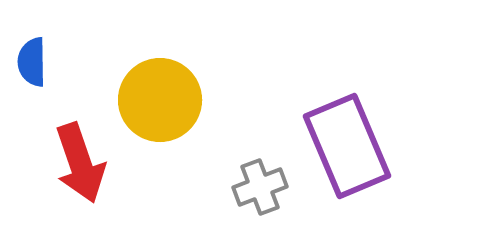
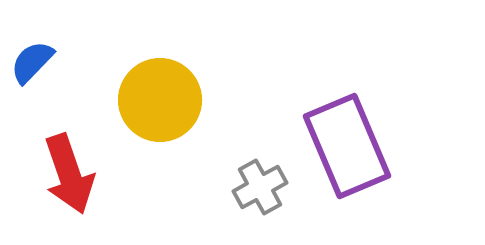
blue semicircle: rotated 45 degrees clockwise
red arrow: moved 11 px left, 11 px down
gray cross: rotated 8 degrees counterclockwise
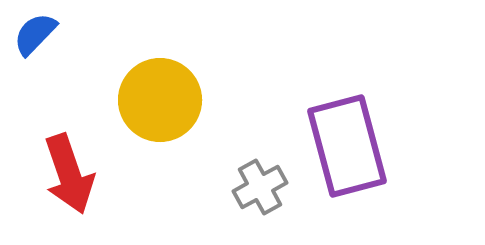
blue semicircle: moved 3 px right, 28 px up
purple rectangle: rotated 8 degrees clockwise
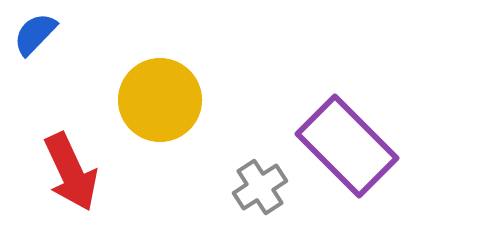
purple rectangle: rotated 30 degrees counterclockwise
red arrow: moved 2 px right, 2 px up; rotated 6 degrees counterclockwise
gray cross: rotated 4 degrees counterclockwise
